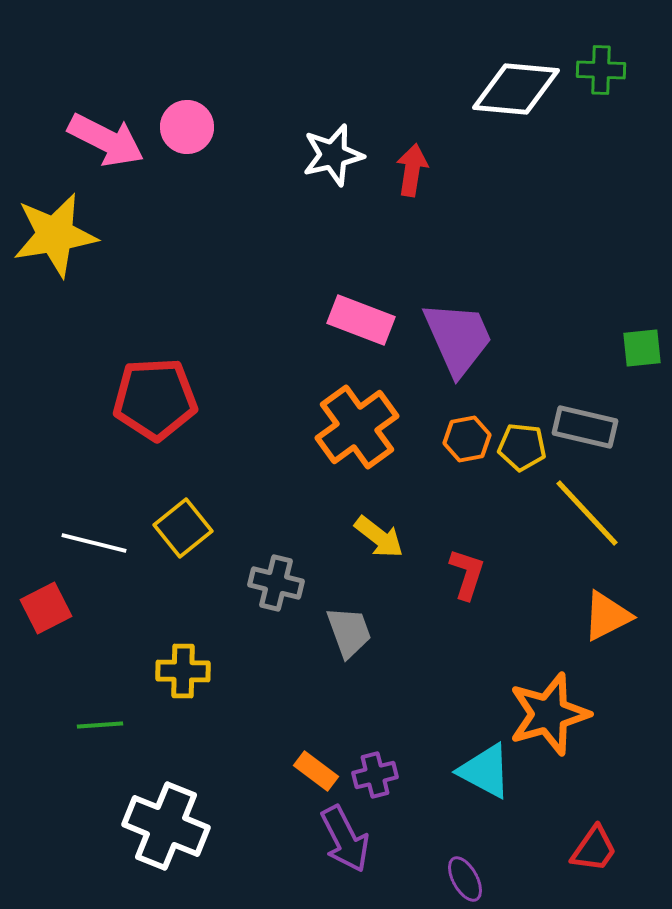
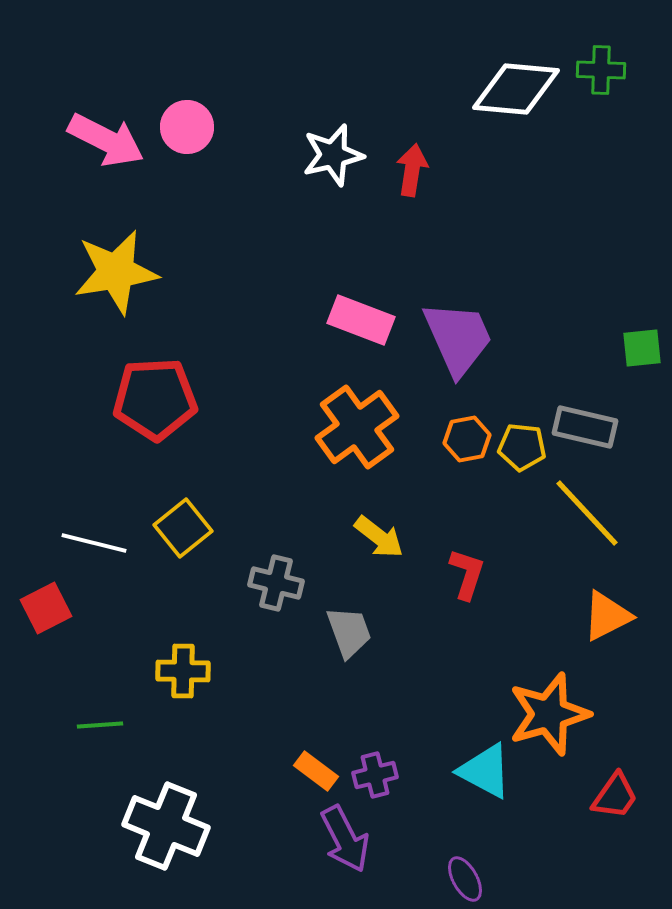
yellow star: moved 61 px right, 37 px down
red trapezoid: moved 21 px right, 53 px up
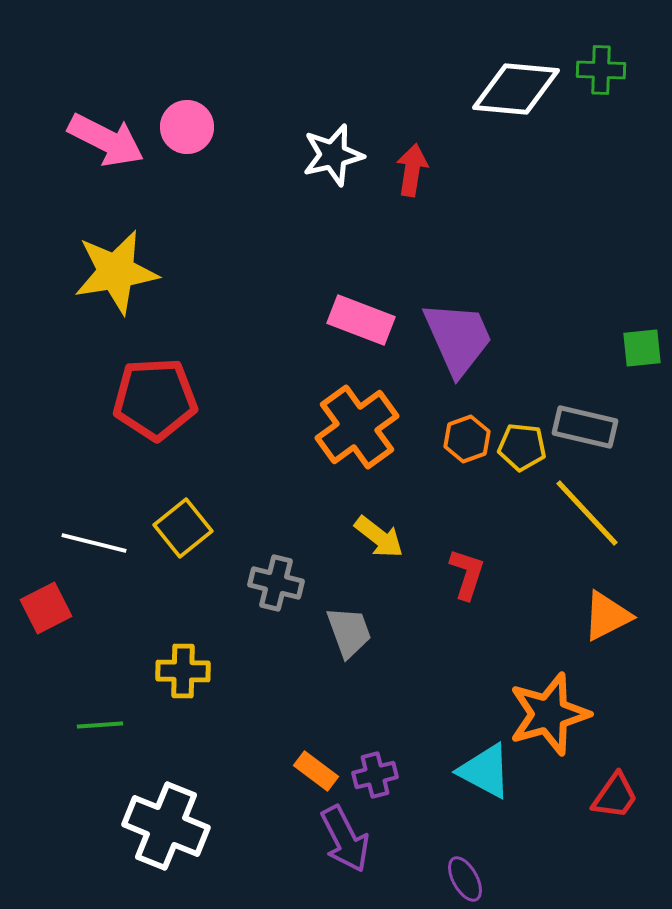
orange hexagon: rotated 9 degrees counterclockwise
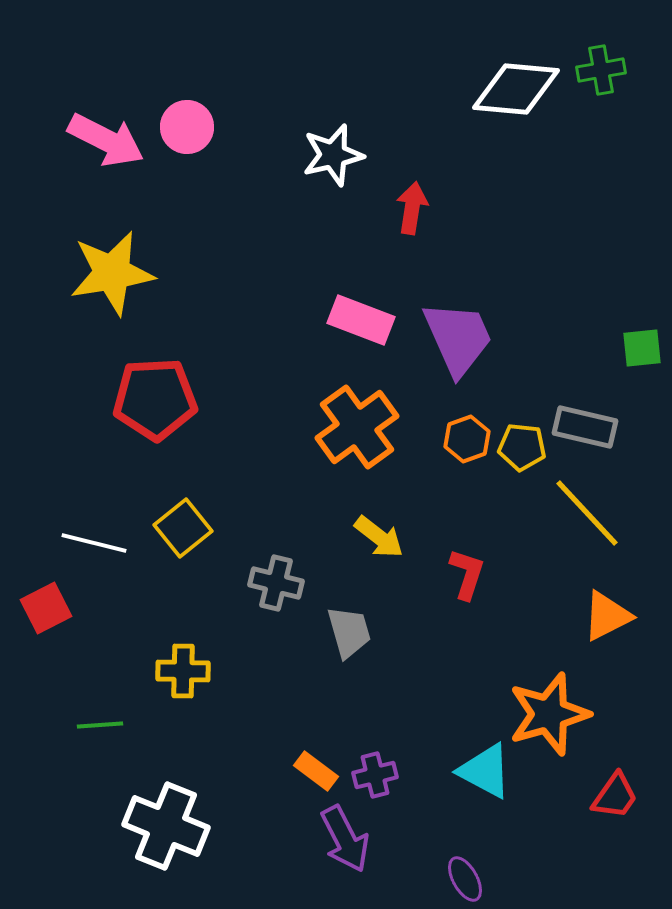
green cross: rotated 12 degrees counterclockwise
red arrow: moved 38 px down
yellow star: moved 4 px left, 1 px down
gray trapezoid: rotated 4 degrees clockwise
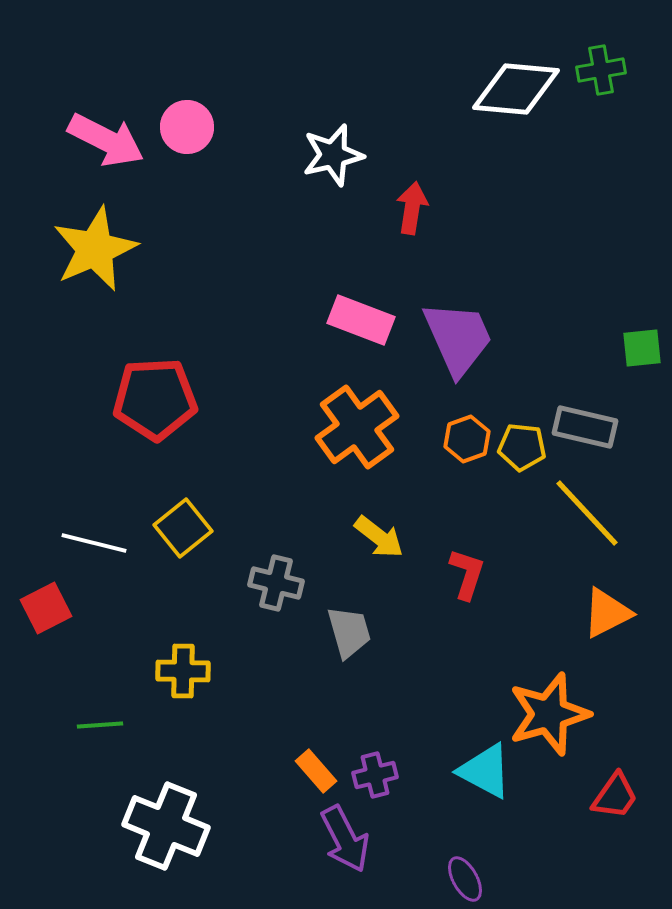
yellow star: moved 17 px left, 24 px up; rotated 14 degrees counterclockwise
orange triangle: moved 3 px up
orange rectangle: rotated 12 degrees clockwise
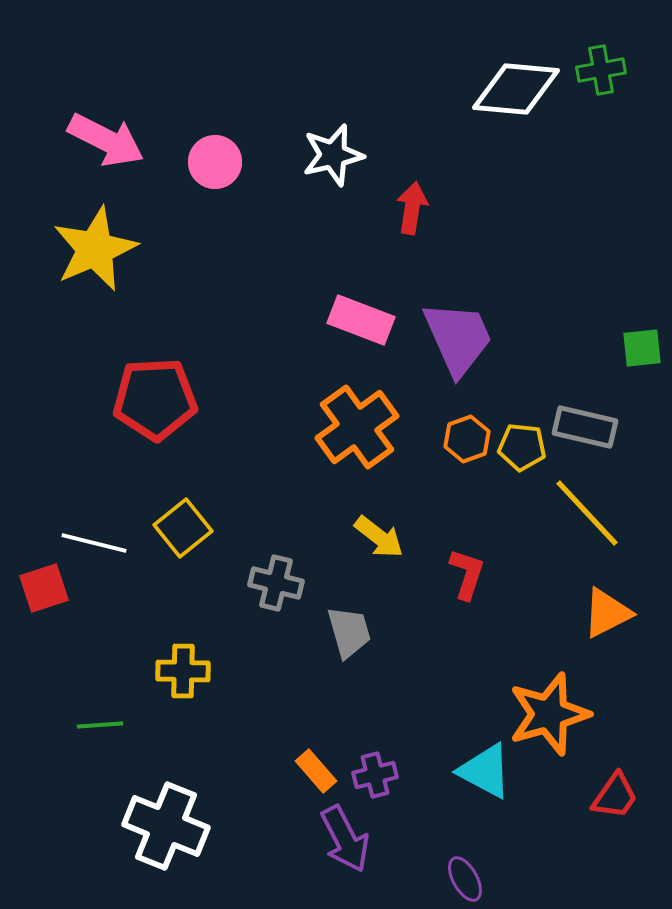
pink circle: moved 28 px right, 35 px down
red square: moved 2 px left, 20 px up; rotated 9 degrees clockwise
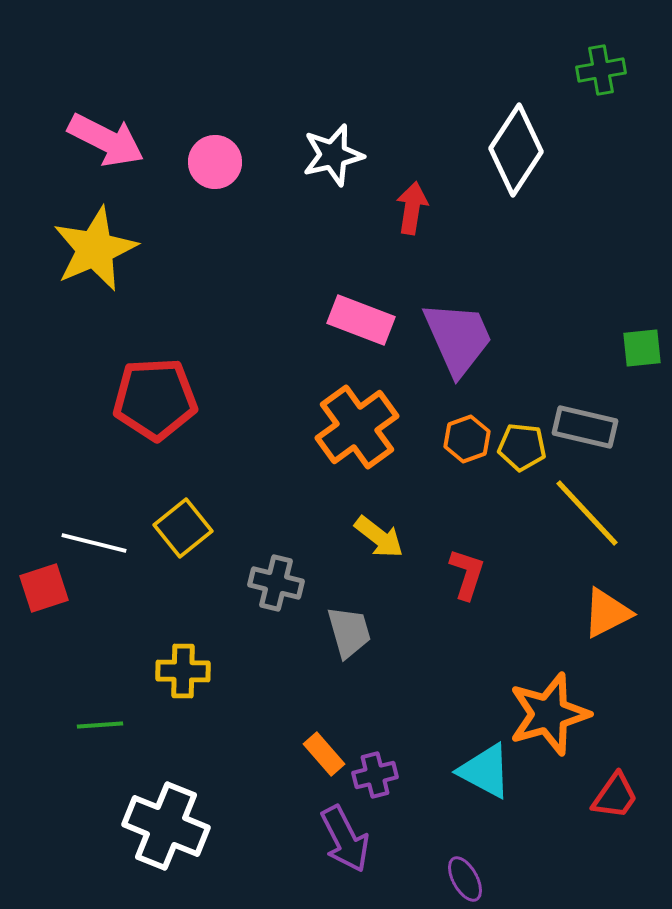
white diamond: moved 61 px down; rotated 62 degrees counterclockwise
orange rectangle: moved 8 px right, 17 px up
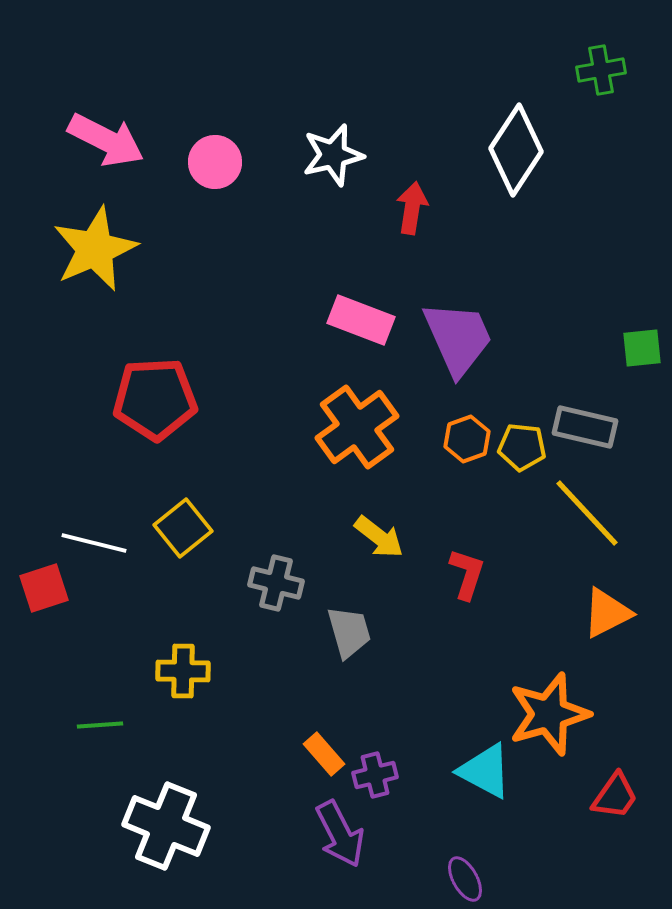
purple arrow: moved 5 px left, 5 px up
